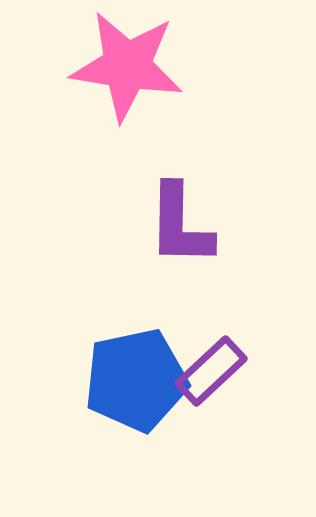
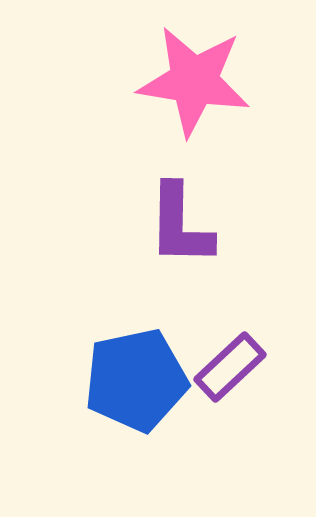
pink star: moved 67 px right, 15 px down
purple rectangle: moved 19 px right, 4 px up
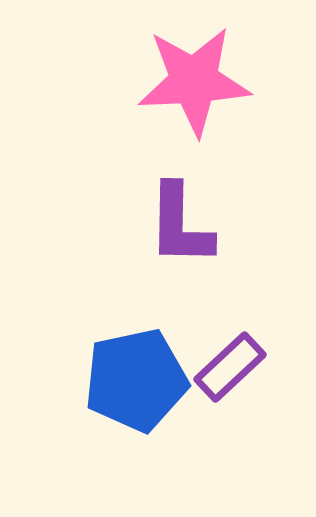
pink star: rotated 12 degrees counterclockwise
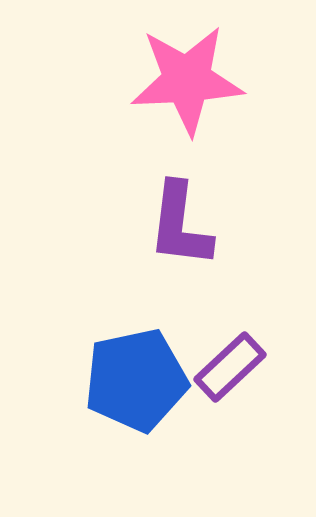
pink star: moved 7 px left, 1 px up
purple L-shape: rotated 6 degrees clockwise
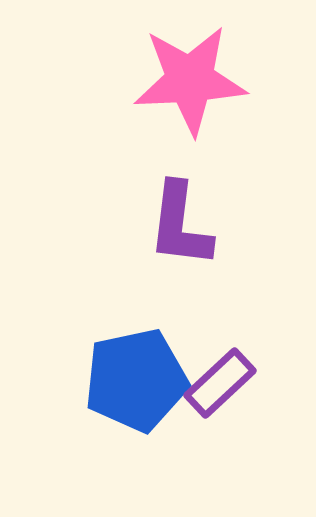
pink star: moved 3 px right
purple rectangle: moved 10 px left, 16 px down
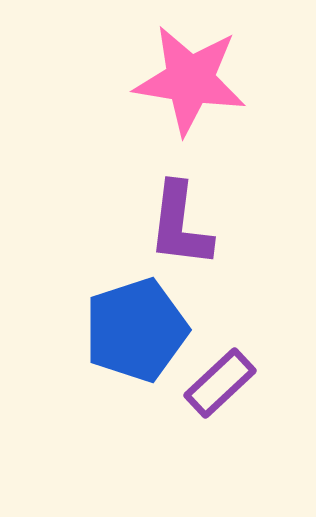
pink star: rotated 12 degrees clockwise
blue pentagon: moved 50 px up; rotated 6 degrees counterclockwise
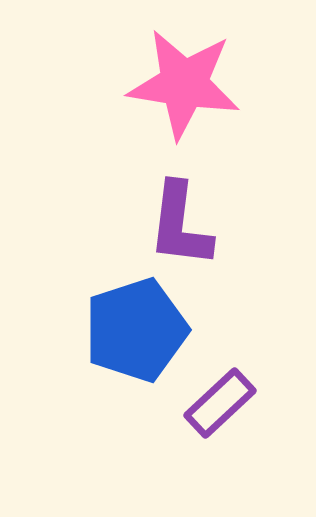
pink star: moved 6 px left, 4 px down
purple rectangle: moved 20 px down
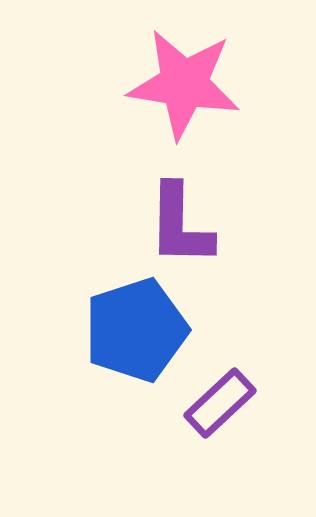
purple L-shape: rotated 6 degrees counterclockwise
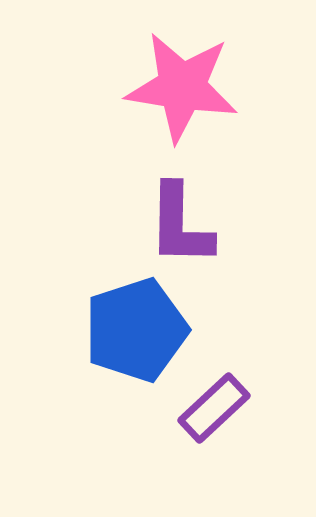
pink star: moved 2 px left, 3 px down
purple rectangle: moved 6 px left, 5 px down
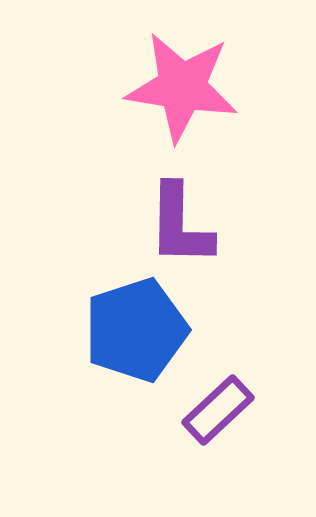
purple rectangle: moved 4 px right, 2 px down
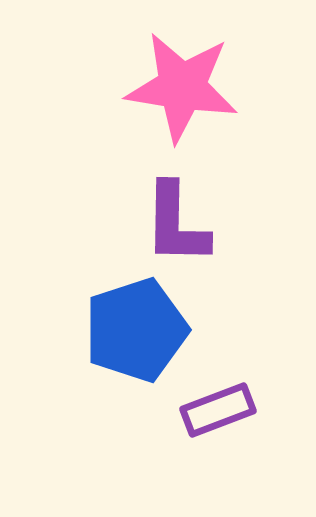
purple L-shape: moved 4 px left, 1 px up
purple rectangle: rotated 22 degrees clockwise
